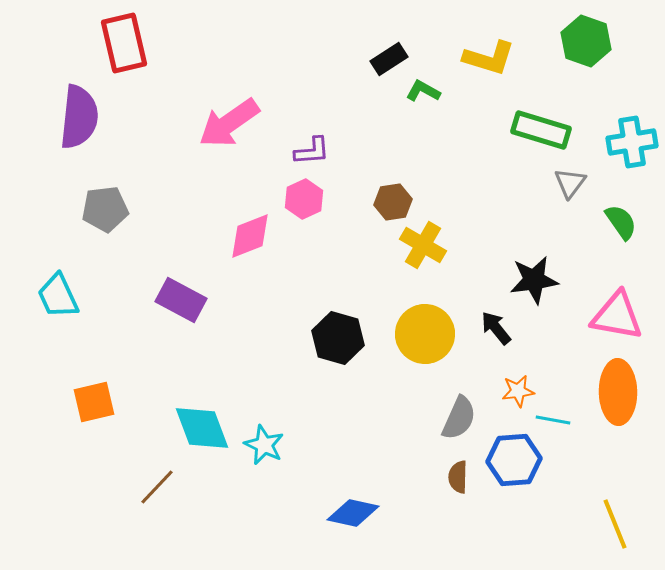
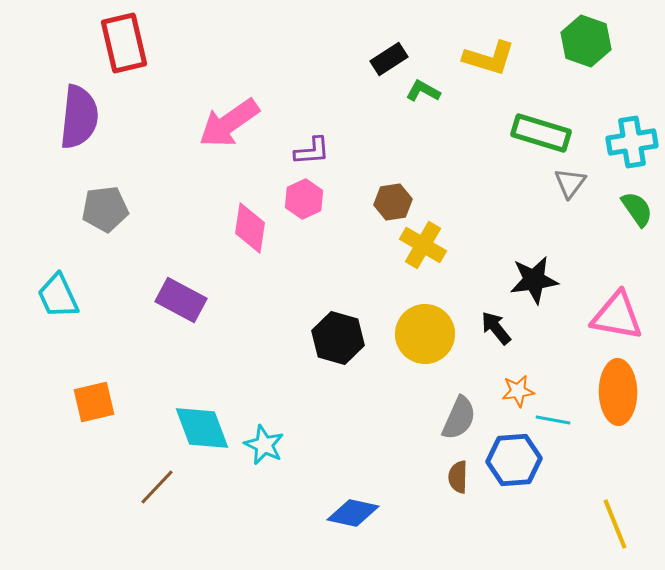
green rectangle: moved 3 px down
green semicircle: moved 16 px right, 13 px up
pink diamond: moved 8 px up; rotated 60 degrees counterclockwise
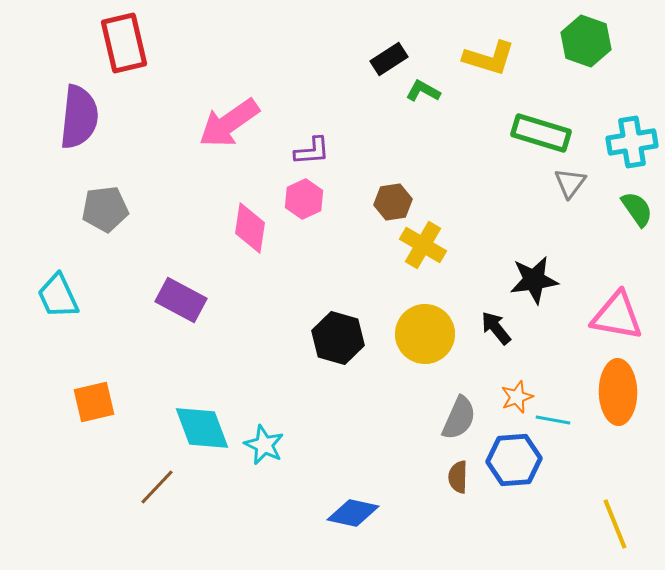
orange star: moved 1 px left, 6 px down; rotated 12 degrees counterclockwise
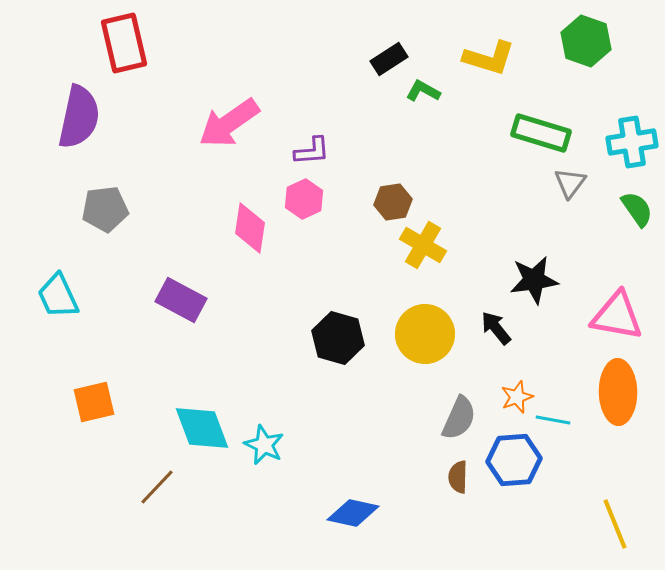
purple semicircle: rotated 6 degrees clockwise
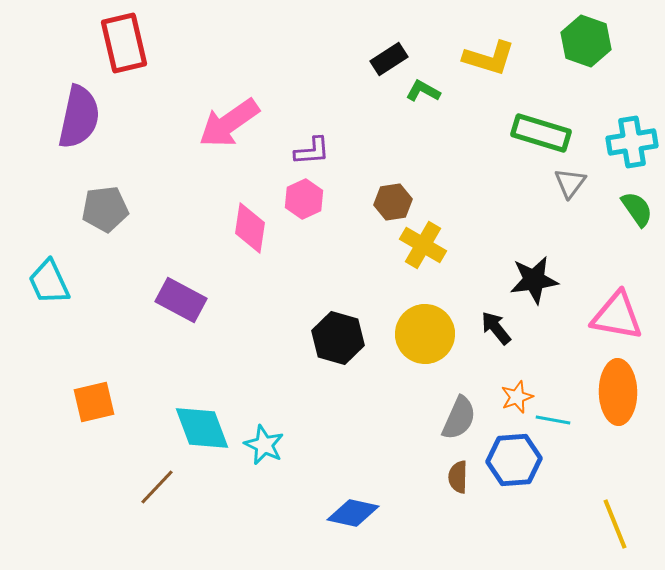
cyan trapezoid: moved 9 px left, 14 px up
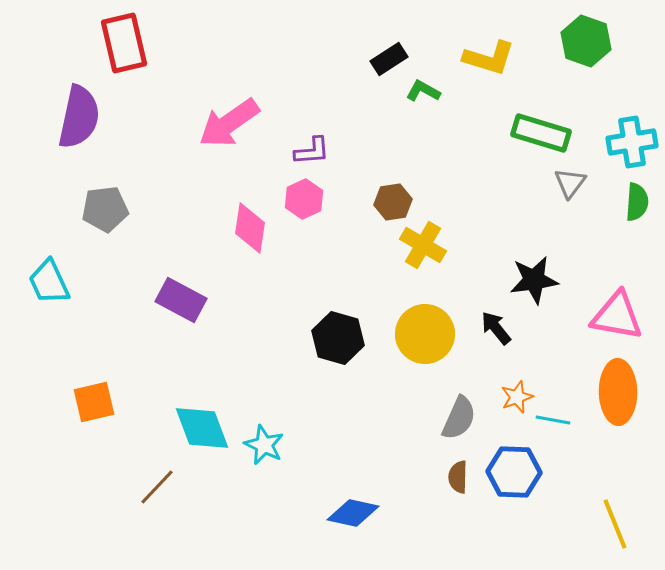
green semicircle: moved 7 px up; rotated 39 degrees clockwise
blue hexagon: moved 12 px down; rotated 6 degrees clockwise
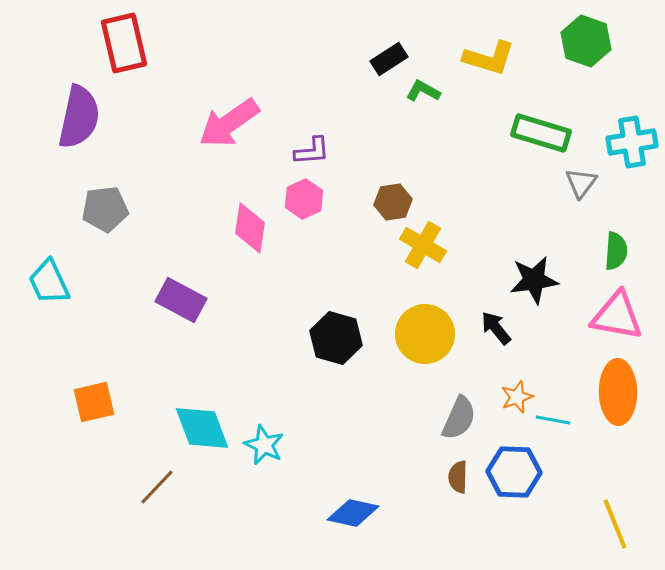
gray triangle: moved 11 px right
green semicircle: moved 21 px left, 49 px down
black hexagon: moved 2 px left
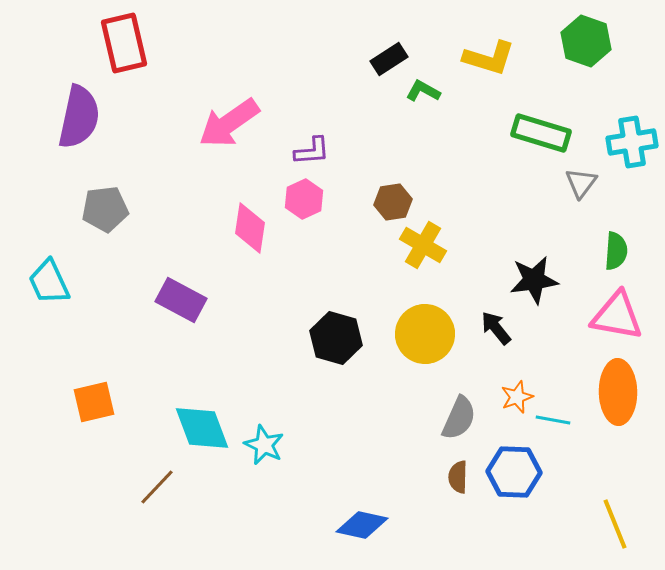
blue diamond: moved 9 px right, 12 px down
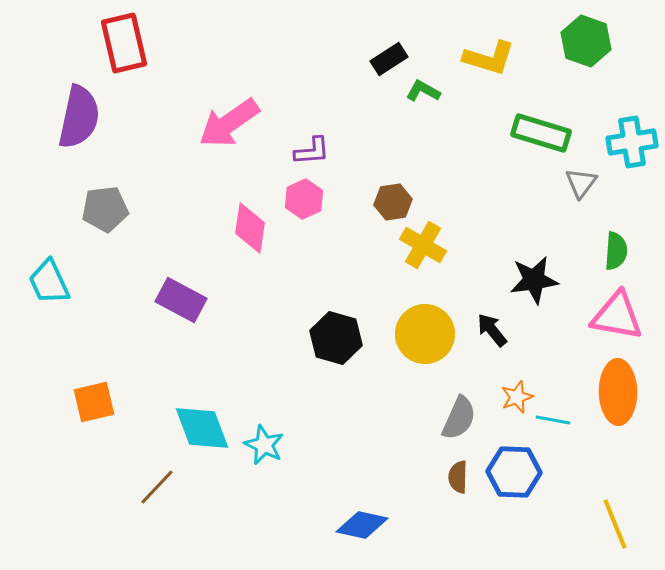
black arrow: moved 4 px left, 2 px down
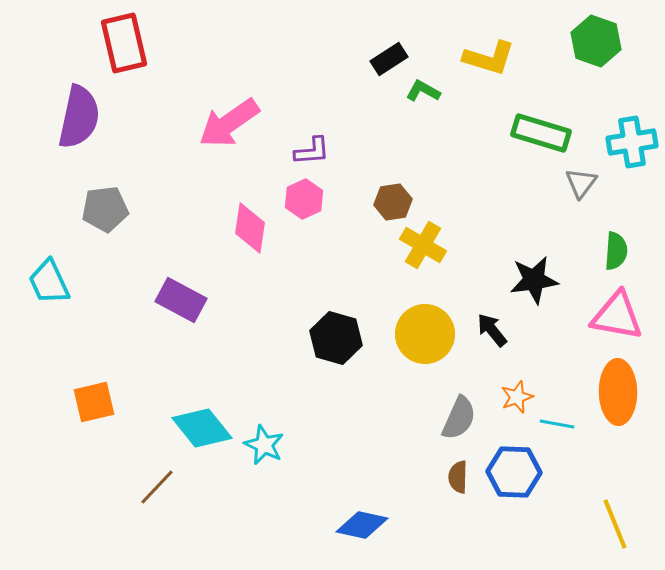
green hexagon: moved 10 px right
cyan line: moved 4 px right, 4 px down
cyan diamond: rotated 18 degrees counterclockwise
